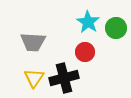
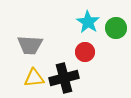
gray trapezoid: moved 3 px left, 3 px down
yellow triangle: rotated 50 degrees clockwise
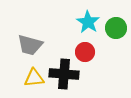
gray trapezoid: rotated 12 degrees clockwise
black cross: moved 4 px up; rotated 20 degrees clockwise
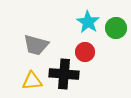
gray trapezoid: moved 6 px right
yellow triangle: moved 2 px left, 3 px down
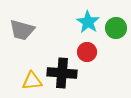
gray trapezoid: moved 14 px left, 15 px up
red circle: moved 2 px right
black cross: moved 2 px left, 1 px up
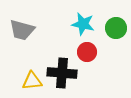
cyan star: moved 5 px left, 2 px down; rotated 20 degrees counterclockwise
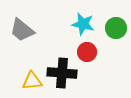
gray trapezoid: rotated 24 degrees clockwise
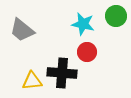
green circle: moved 12 px up
